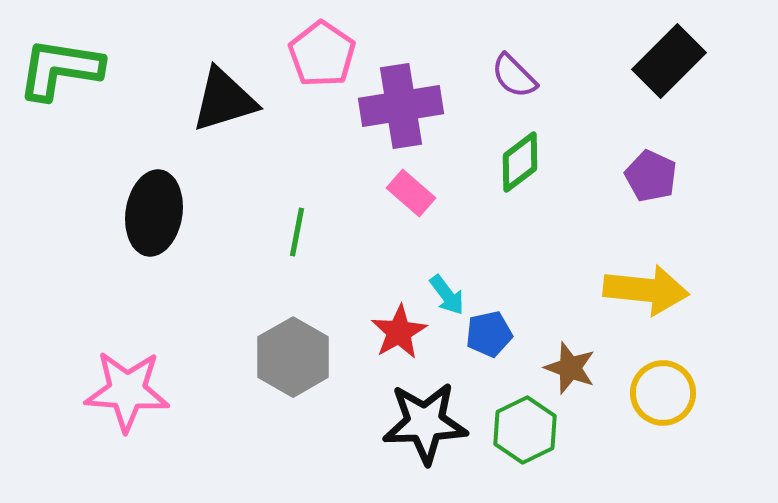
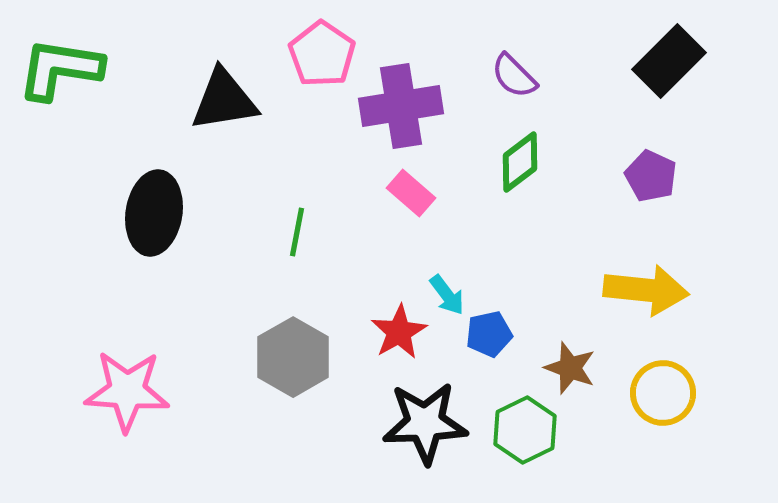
black triangle: rotated 8 degrees clockwise
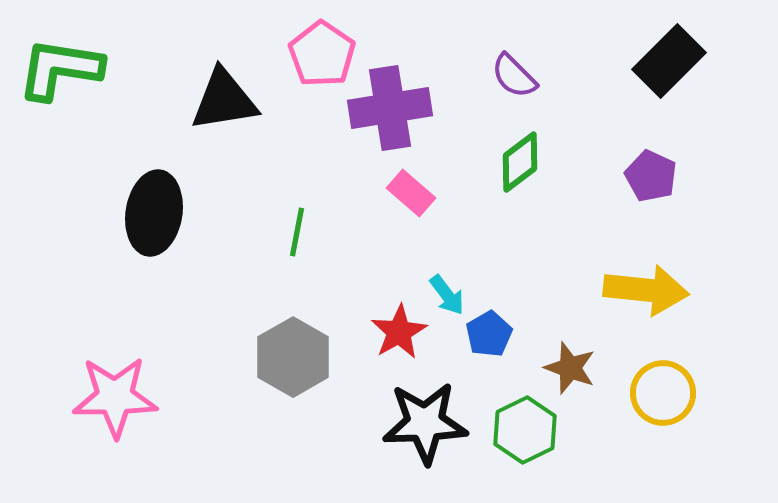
purple cross: moved 11 px left, 2 px down
blue pentagon: rotated 18 degrees counterclockwise
pink star: moved 12 px left, 6 px down; rotated 4 degrees counterclockwise
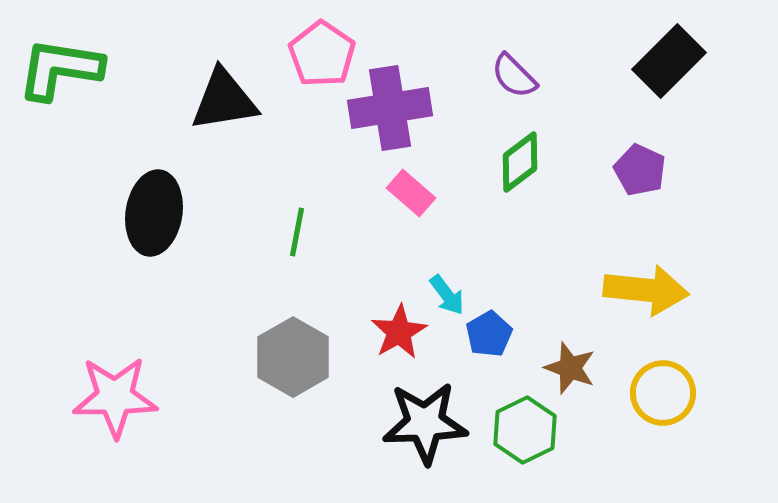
purple pentagon: moved 11 px left, 6 px up
